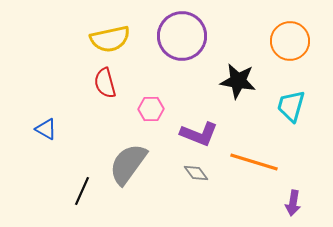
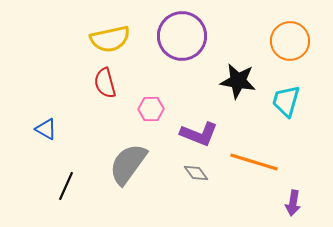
cyan trapezoid: moved 5 px left, 5 px up
black line: moved 16 px left, 5 px up
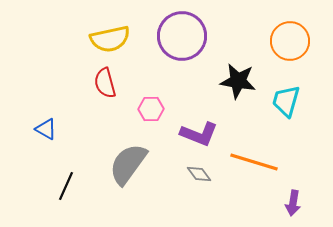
gray diamond: moved 3 px right, 1 px down
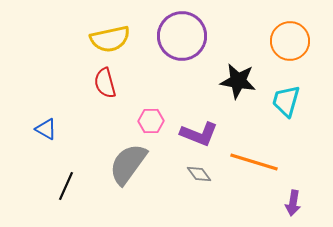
pink hexagon: moved 12 px down
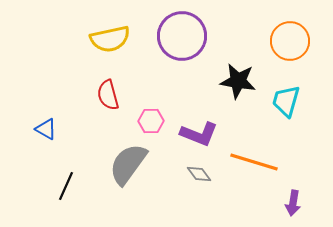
red semicircle: moved 3 px right, 12 px down
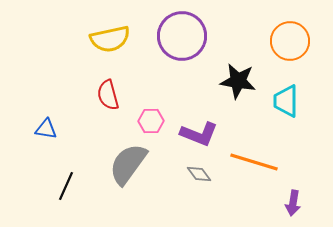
cyan trapezoid: rotated 16 degrees counterclockwise
blue triangle: rotated 20 degrees counterclockwise
